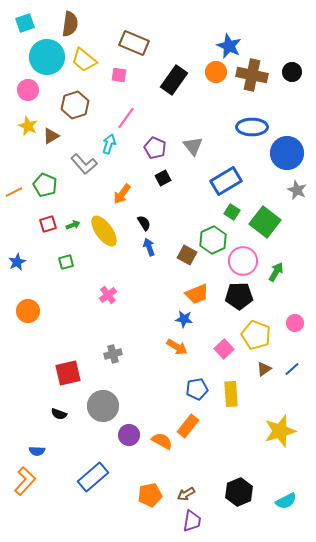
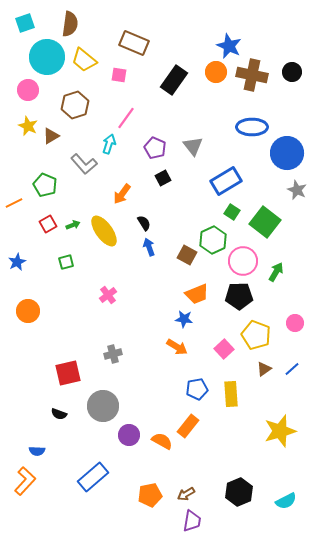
orange line at (14, 192): moved 11 px down
red square at (48, 224): rotated 12 degrees counterclockwise
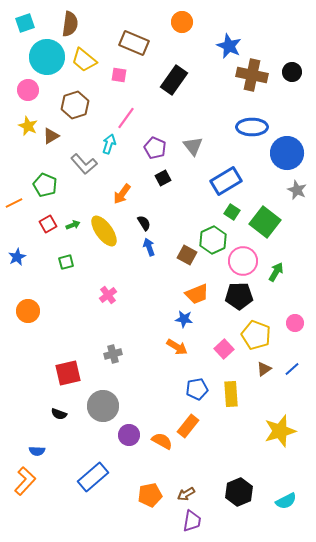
orange circle at (216, 72): moved 34 px left, 50 px up
blue star at (17, 262): moved 5 px up
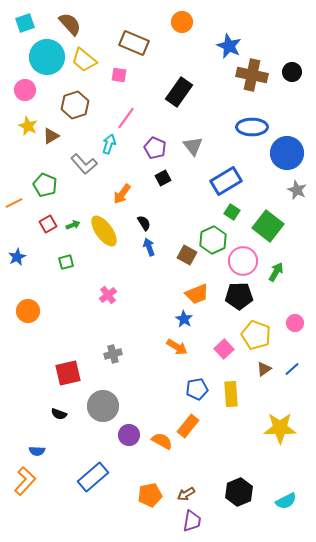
brown semicircle at (70, 24): rotated 50 degrees counterclockwise
black rectangle at (174, 80): moved 5 px right, 12 px down
pink circle at (28, 90): moved 3 px left
green square at (265, 222): moved 3 px right, 4 px down
blue star at (184, 319): rotated 24 degrees clockwise
yellow star at (280, 431): moved 3 px up; rotated 16 degrees clockwise
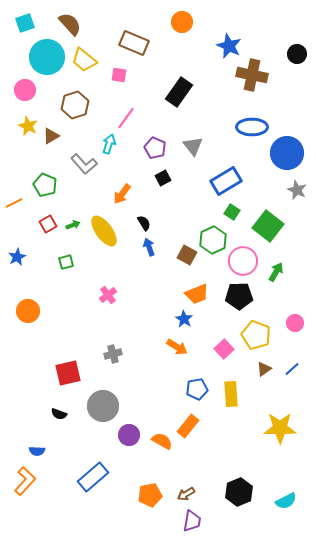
black circle at (292, 72): moved 5 px right, 18 px up
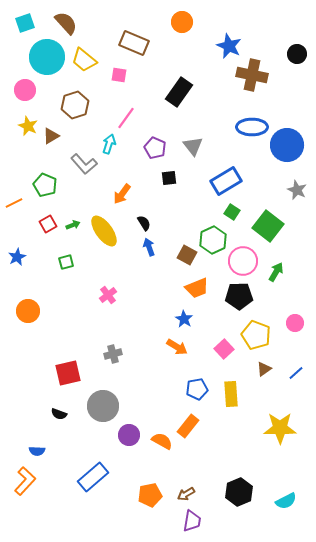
brown semicircle at (70, 24): moved 4 px left, 1 px up
blue circle at (287, 153): moved 8 px up
black square at (163, 178): moved 6 px right; rotated 21 degrees clockwise
orange trapezoid at (197, 294): moved 6 px up
blue line at (292, 369): moved 4 px right, 4 px down
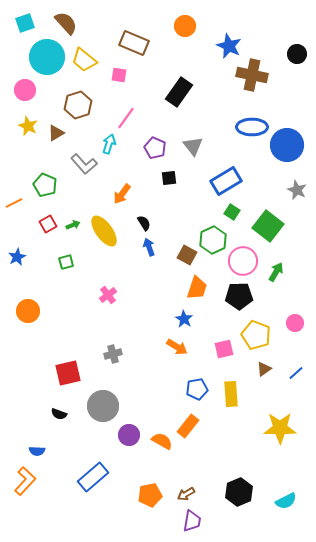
orange circle at (182, 22): moved 3 px right, 4 px down
brown hexagon at (75, 105): moved 3 px right
brown triangle at (51, 136): moved 5 px right, 3 px up
orange trapezoid at (197, 288): rotated 50 degrees counterclockwise
pink square at (224, 349): rotated 30 degrees clockwise
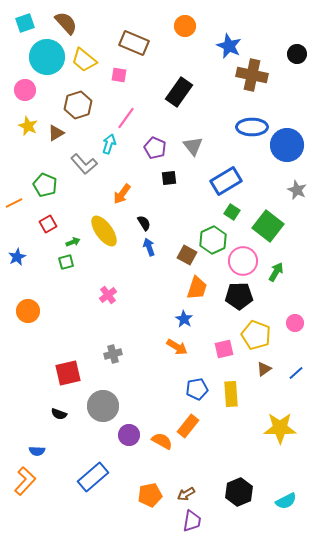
green arrow at (73, 225): moved 17 px down
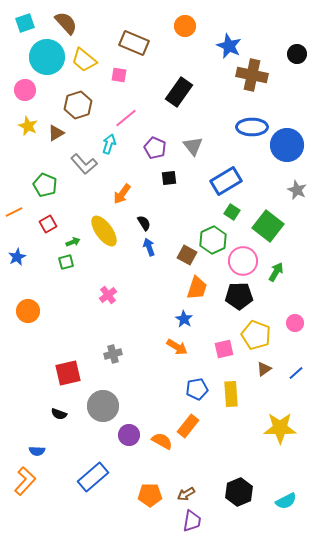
pink line at (126, 118): rotated 15 degrees clockwise
orange line at (14, 203): moved 9 px down
orange pentagon at (150, 495): rotated 10 degrees clockwise
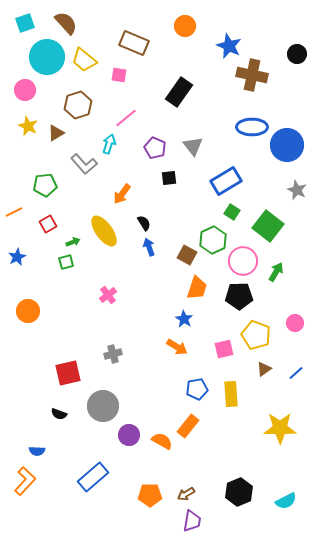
green pentagon at (45, 185): rotated 30 degrees counterclockwise
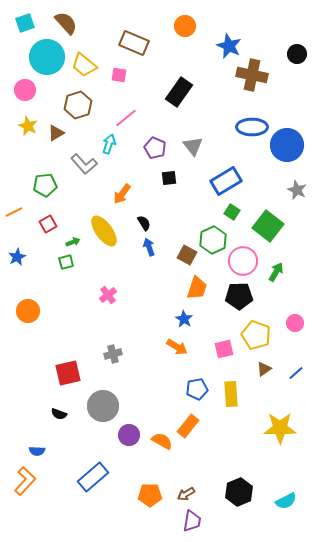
yellow trapezoid at (84, 60): moved 5 px down
